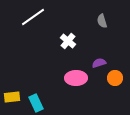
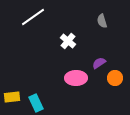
purple semicircle: rotated 16 degrees counterclockwise
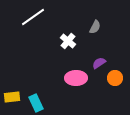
gray semicircle: moved 7 px left, 6 px down; rotated 136 degrees counterclockwise
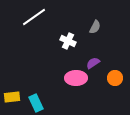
white line: moved 1 px right
white cross: rotated 14 degrees counterclockwise
purple semicircle: moved 6 px left
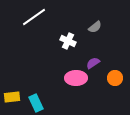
gray semicircle: rotated 24 degrees clockwise
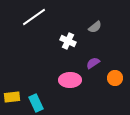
pink ellipse: moved 6 px left, 2 px down
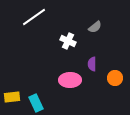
purple semicircle: moved 1 px left, 1 px down; rotated 56 degrees counterclockwise
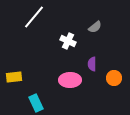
white line: rotated 15 degrees counterclockwise
orange circle: moved 1 px left
yellow rectangle: moved 2 px right, 20 px up
